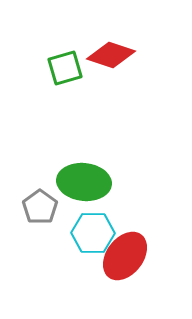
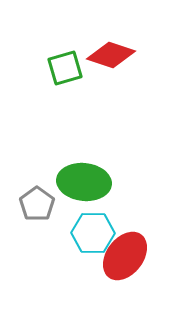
gray pentagon: moved 3 px left, 3 px up
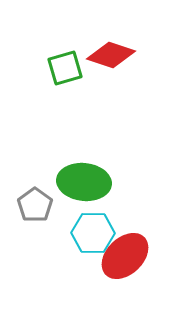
gray pentagon: moved 2 px left, 1 px down
red ellipse: rotated 9 degrees clockwise
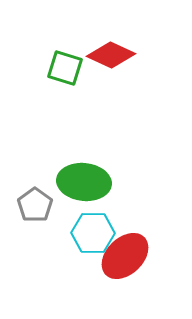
red diamond: rotated 6 degrees clockwise
green square: rotated 33 degrees clockwise
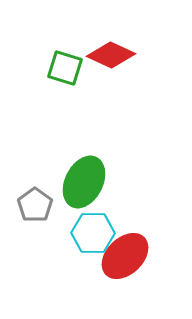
green ellipse: rotated 69 degrees counterclockwise
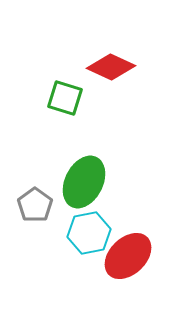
red diamond: moved 12 px down
green square: moved 30 px down
cyan hexagon: moved 4 px left; rotated 12 degrees counterclockwise
red ellipse: moved 3 px right
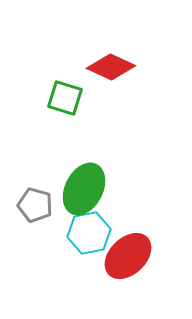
green ellipse: moved 7 px down
gray pentagon: rotated 20 degrees counterclockwise
